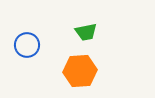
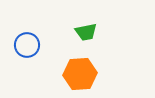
orange hexagon: moved 3 px down
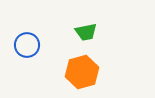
orange hexagon: moved 2 px right, 2 px up; rotated 12 degrees counterclockwise
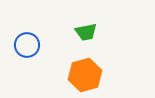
orange hexagon: moved 3 px right, 3 px down
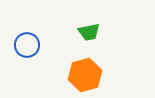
green trapezoid: moved 3 px right
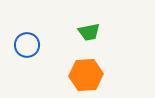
orange hexagon: moved 1 px right; rotated 12 degrees clockwise
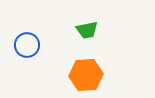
green trapezoid: moved 2 px left, 2 px up
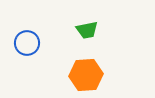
blue circle: moved 2 px up
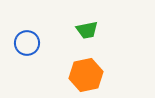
orange hexagon: rotated 8 degrees counterclockwise
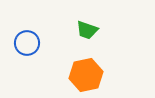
green trapezoid: rotated 30 degrees clockwise
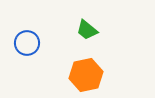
green trapezoid: rotated 20 degrees clockwise
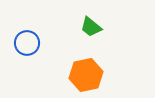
green trapezoid: moved 4 px right, 3 px up
